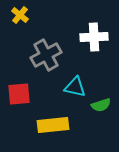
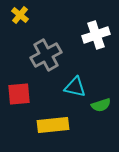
white cross: moved 2 px right, 2 px up; rotated 16 degrees counterclockwise
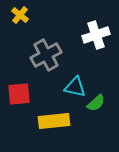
green semicircle: moved 5 px left, 2 px up; rotated 24 degrees counterclockwise
yellow rectangle: moved 1 px right, 4 px up
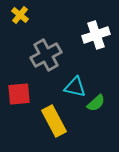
yellow rectangle: rotated 68 degrees clockwise
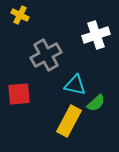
yellow cross: rotated 12 degrees counterclockwise
cyan triangle: moved 2 px up
yellow rectangle: moved 15 px right; rotated 56 degrees clockwise
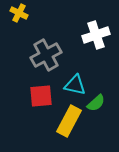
yellow cross: moved 1 px left, 2 px up
red square: moved 22 px right, 2 px down
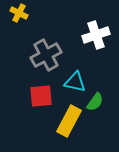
cyan triangle: moved 3 px up
green semicircle: moved 1 px left, 1 px up; rotated 12 degrees counterclockwise
